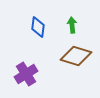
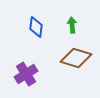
blue diamond: moved 2 px left
brown diamond: moved 2 px down
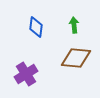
green arrow: moved 2 px right
brown diamond: rotated 12 degrees counterclockwise
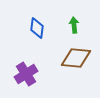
blue diamond: moved 1 px right, 1 px down
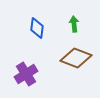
green arrow: moved 1 px up
brown diamond: rotated 16 degrees clockwise
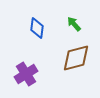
green arrow: rotated 35 degrees counterclockwise
brown diamond: rotated 36 degrees counterclockwise
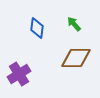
brown diamond: rotated 16 degrees clockwise
purple cross: moved 7 px left
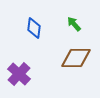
blue diamond: moved 3 px left
purple cross: rotated 15 degrees counterclockwise
